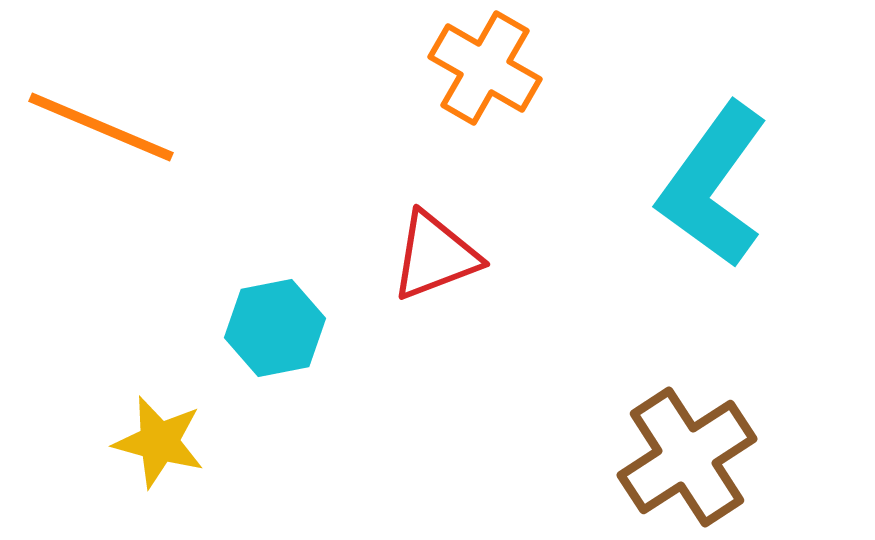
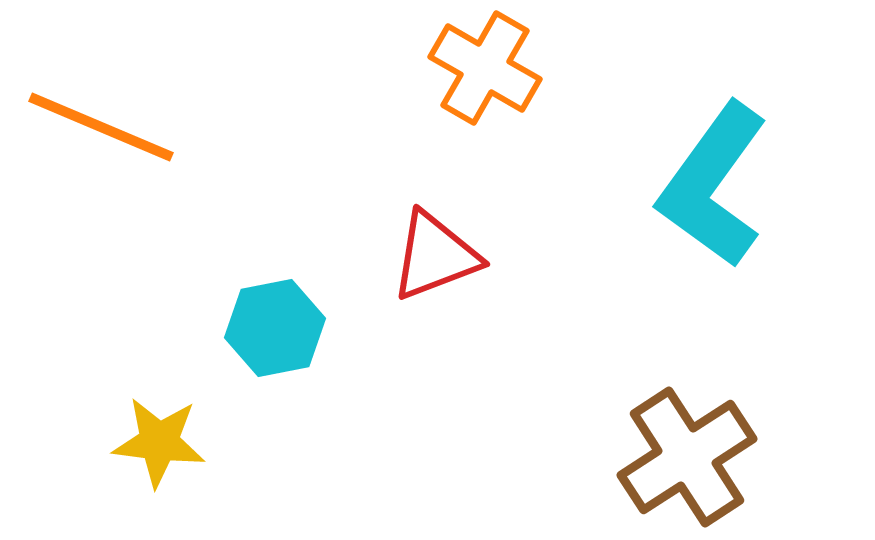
yellow star: rotated 8 degrees counterclockwise
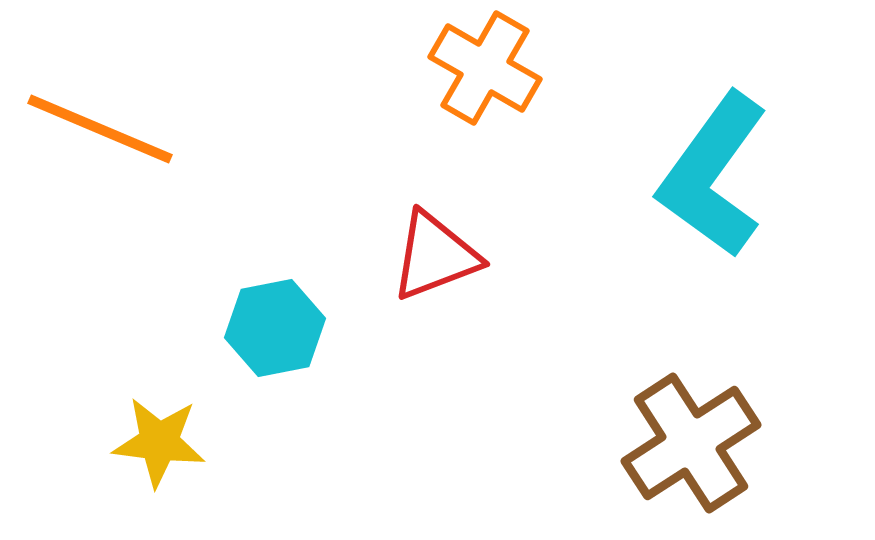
orange line: moved 1 px left, 2 px down
cyan L-shape: moved 10 px up
brown cross: moved 4 px right, 14 px up
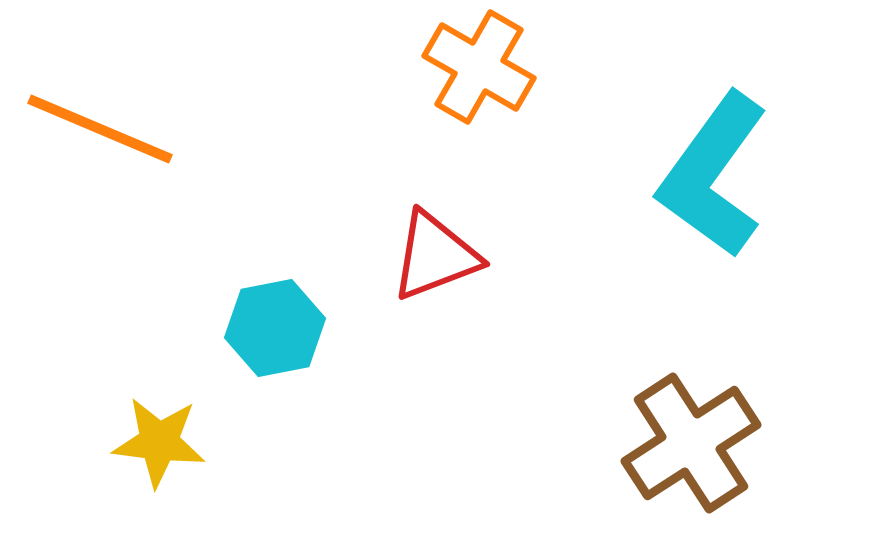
orange cross: moved 6 px left, 1 px up
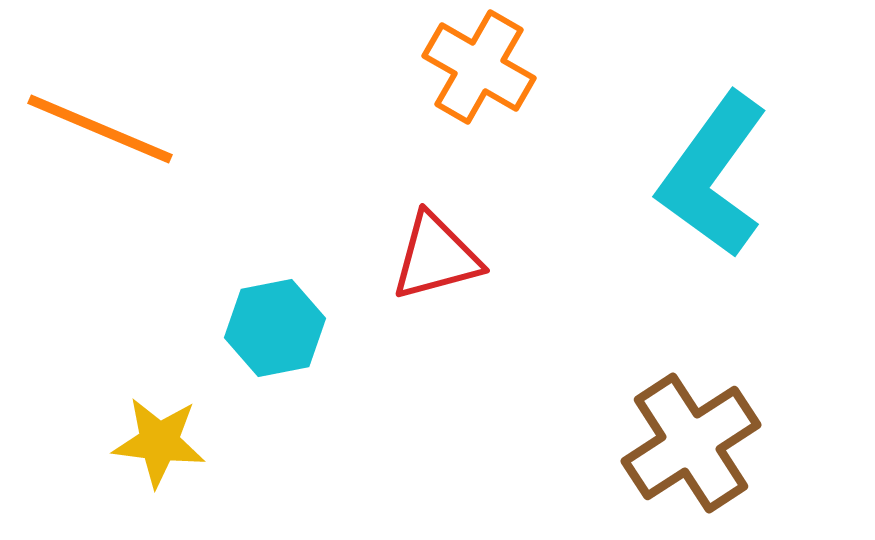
red triangle: moved 1 px right, 1 px down; rotated 6 degrees clockwise
